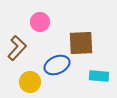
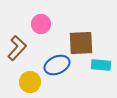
pink circle: moved 1 px right, 2 px down
cyan rectangle: moved 2 px right, 11 px up
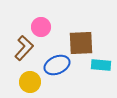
pink circle: moved 3 px down
brown L-shape: moved 7 px right
